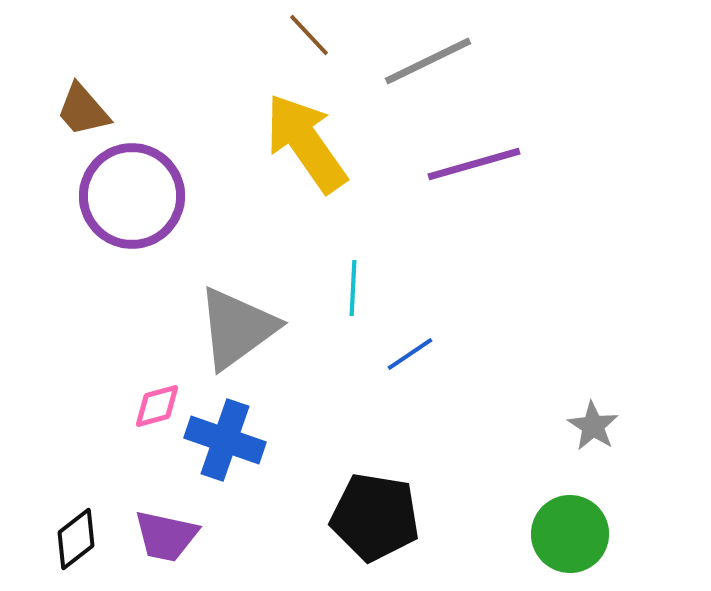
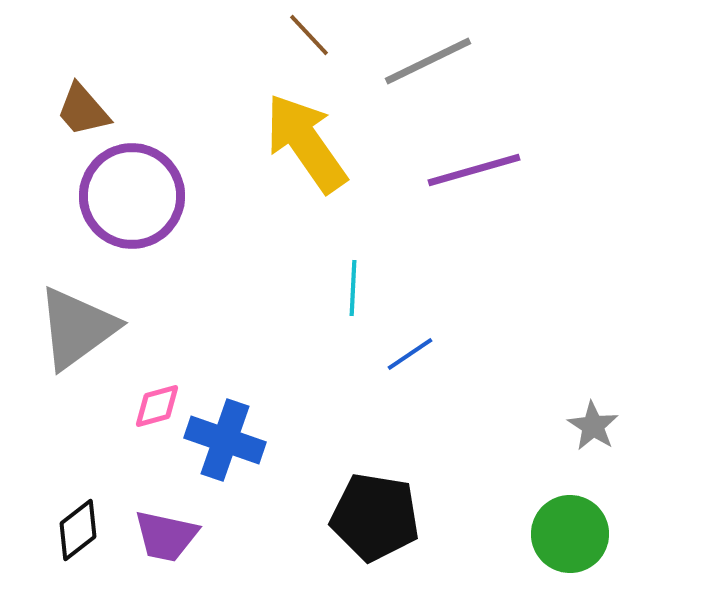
purple line: moved 6 px down
gray triangle: moved 160 px left
black diamond: moved 2 px right, 9 px up
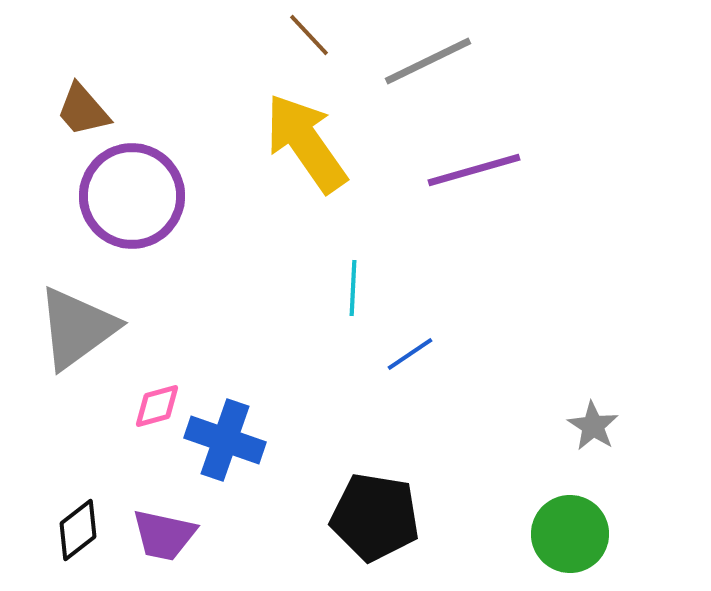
purple trapezoid: moved 2 px left, 1 px up
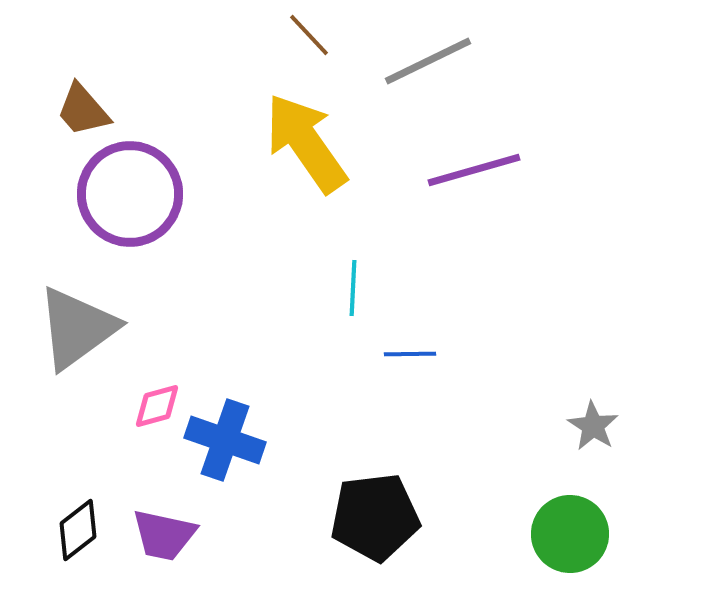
purple circle: moved 2 px left, 2 px up
blue line: rotated 33 degrees clockwise
black pentagon: rotated 16 degrees counterclockwise
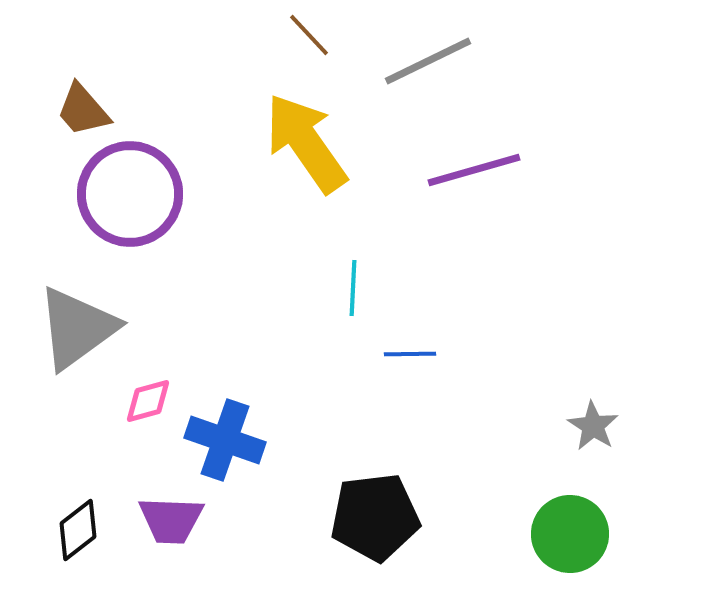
pink diamond: moved 9 px left, 5 px up
purple trapezoid: moved 7 px right, 15 px up; rotated 10 degrees counterclockwise
